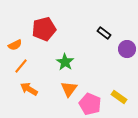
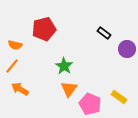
orange semicircle: rotated 40 degrees clockwise
green star: moved 1 px left, 4 px down
orange line: moved 9 px left
orange arrow: moved 9 px left
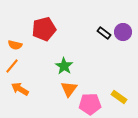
purple circle: moved 4 px left, 17 px up
pink pentagon: rotated 25 degrees counterclockwise
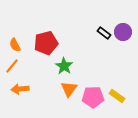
red pentagon: moved 2 px right, 14 px down
orange semicircle: rotated 48 degrees clockwise
orange arrow: rotated 36 degrees counterclockwise
yellow rectangle: moved 2 px left, 1 px up
pink pentagon: moved 3 px right, 7 px up
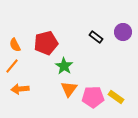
black rectangle: moved 8 px left, 4 px down
yellow rectangle: moved 1 px left, 1 px down
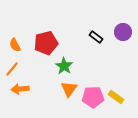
orange line: moved 3 px down
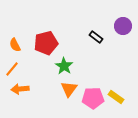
purple circle: moved 6 px up
pink pentagon: moved 1 px down
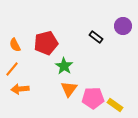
yellow rectangle: moved 1 px left, 8 px down
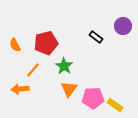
orange line: moved 21 px right, 1 px down
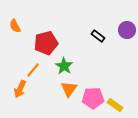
purple circle: moved 4 px right, 4 px down
black rectangle: moved 2 px right, 1 px up
orange semicircle: moved 19 px up
orange arrow: rotated 60 degrees counterclockwise
